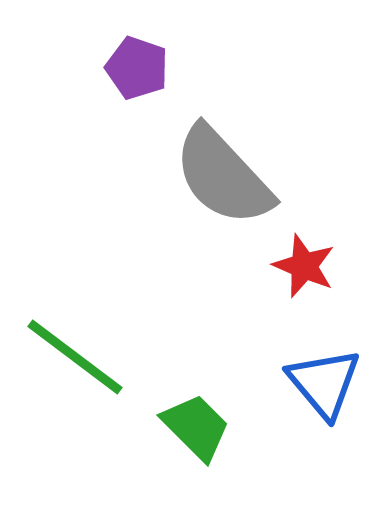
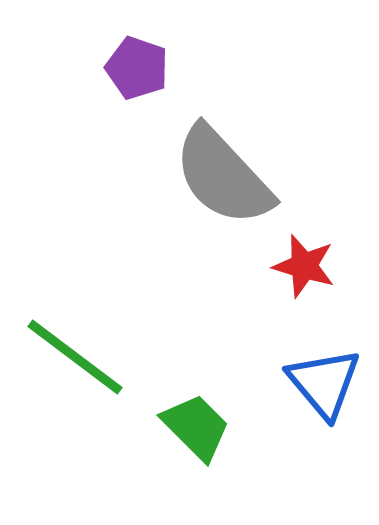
red star: rotated 6 degrees counterclockwise
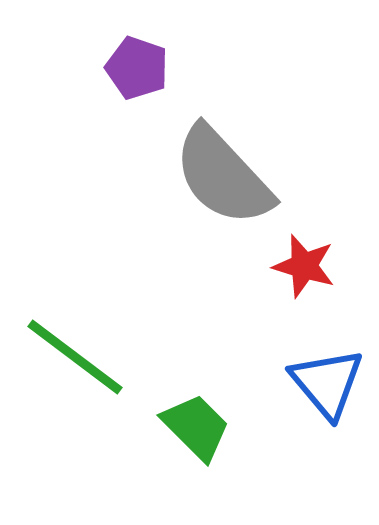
blue triangle: moved 3 px right
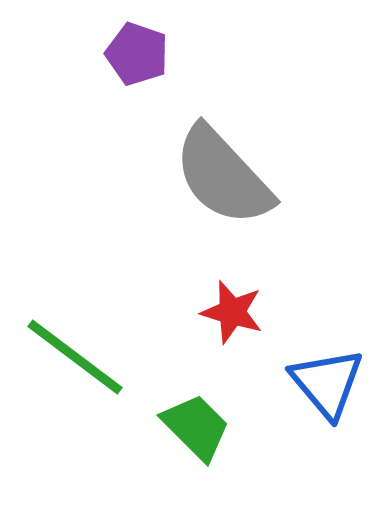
purple pentagon: moved 14 px up
red star: moved 72 px left, 46 px down
